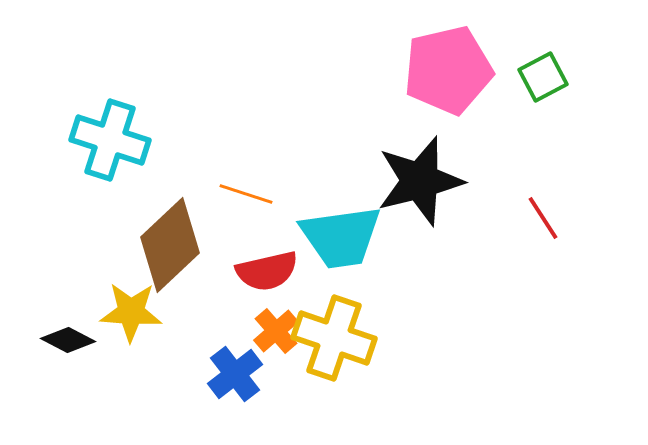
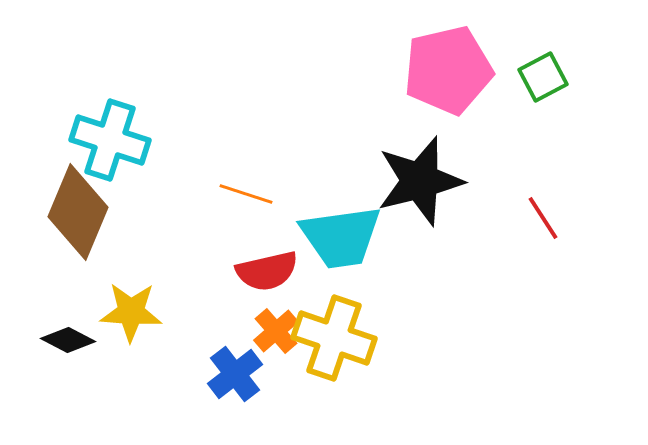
brown diamond: moved 92 px left, 33 px up; rotated 24 degrees counterclockwise
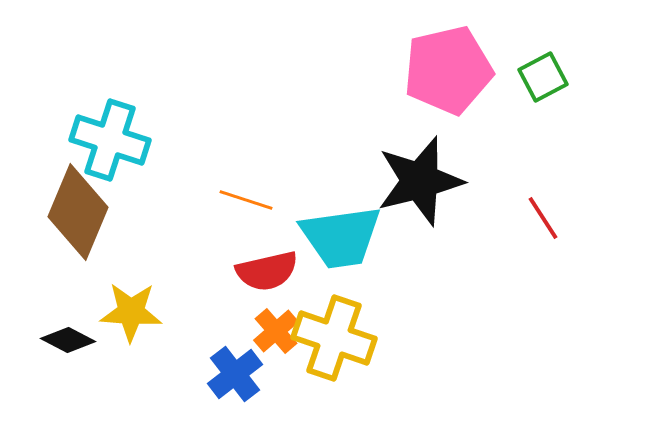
orange line: moved 6 px down
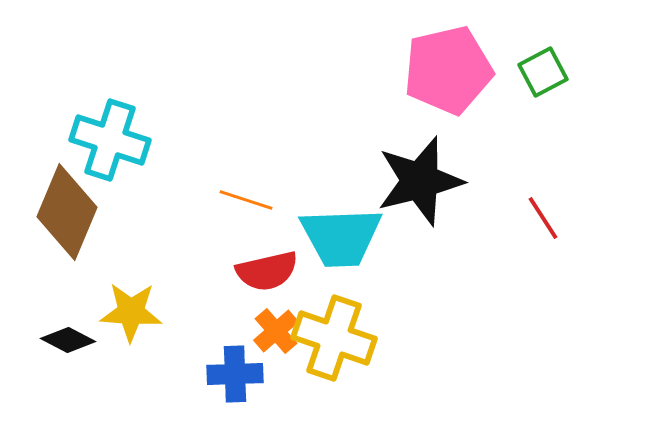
green square: moved 5 px up
brown diamond: moved 11 px left
cyan trapezoid: rotated 6 degrees clockwise
blue cross: rotated 36 degrees clockwise
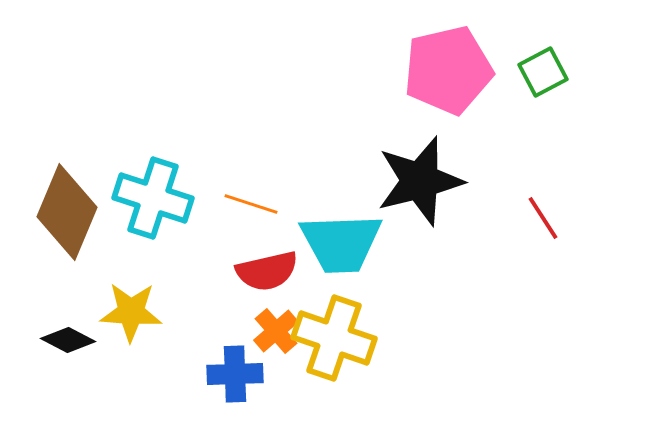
cyan cross: moved 43 px right, 58 px down
orange line: moved 5 px right, 4 px down
cyan trapezoid: moved 6 px down
